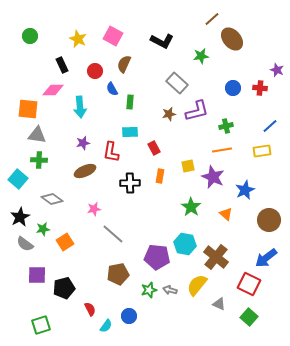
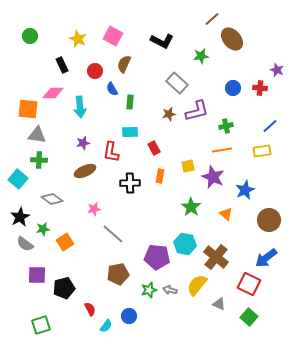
pink diamond at (53, 90): moved 3 px down
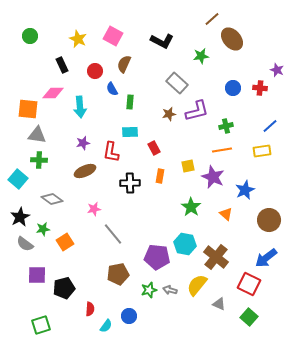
gray line at (113, 234): rotated 10 degrees clockwise
red semicircle at (90, 309): rotated 32 degrees clockwise
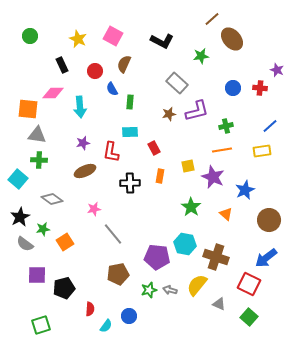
brown cross at (216, 257): rotated 20 degrees counterclockwise
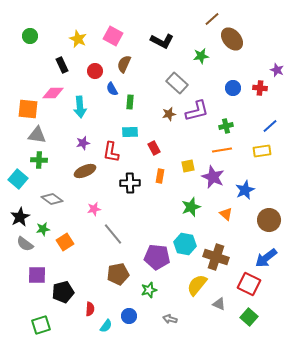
green star at (191, 207): rotated 18 degrees clockwise
black pentagon at (64, 288): moved 1 px left, 4 px down
gray arrow at (170, 290): moved 29 px down
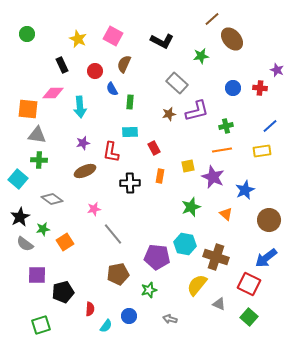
green circle at (30, 36): moved 3 px left, 2 px up
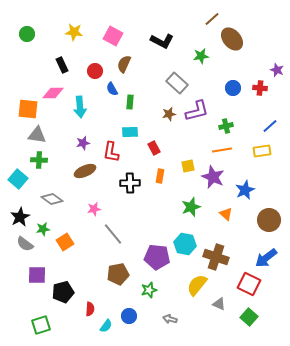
yellow star at (78, 39): moved 4 px left, 7 px up; rotated 18 degrees counterclockwise
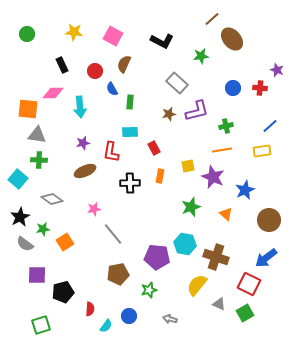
green square at (249, 317): moved 4 px left, 4 px up; rotated 18 degrees clockwise
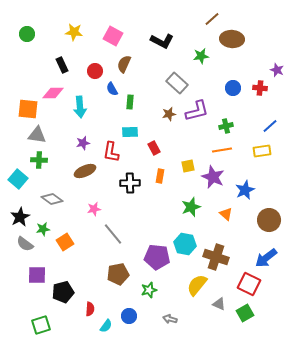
brown ellipse at (232, 39): rotated 45 degrees counterclockwise
